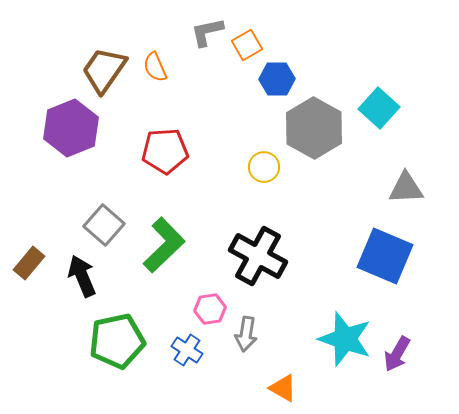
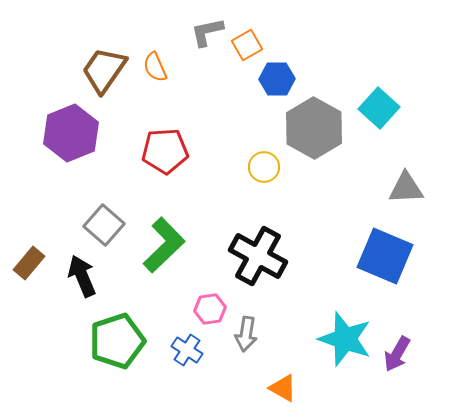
purple hexagon: moved 5 px down
green pentagon: rotated 6 degrees counterclockwise
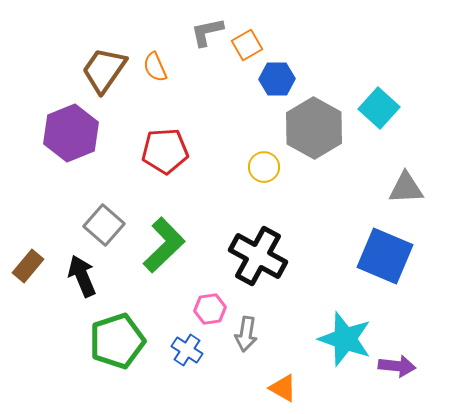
brown rectangle: moved 1 px left, 3 px down
purple arrow: moved 12 px down; rotated 114 degrees counterclockwise
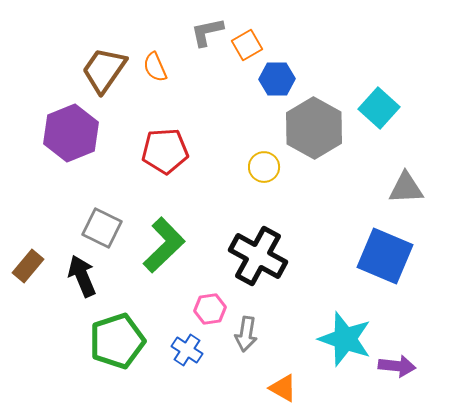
gray square: moved 2 px left, 3 px down; rotated 15 degrees counterclockwise
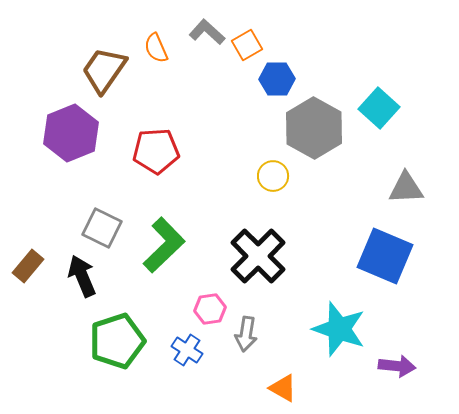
gray L-shape: rotated 54 degrees clockwise
orange semicircle: moved 1 px right, 19 px up
red pentagon: moved 9 px left
yellow circle: moved 9 px right, 9 px down
black cross: rotated 16 degrees clockwise
cyan star: moved 6 px left, 10 px up
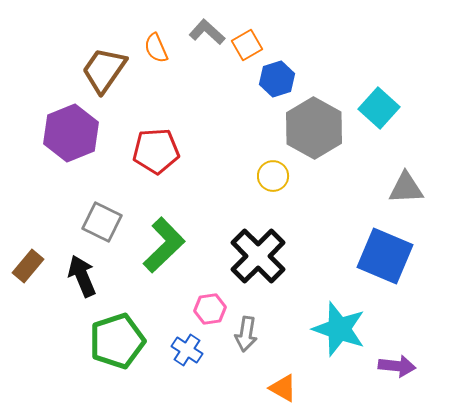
blue hexagon: rotated 16 degrees counterclockwise
gray square: moved 6 px up
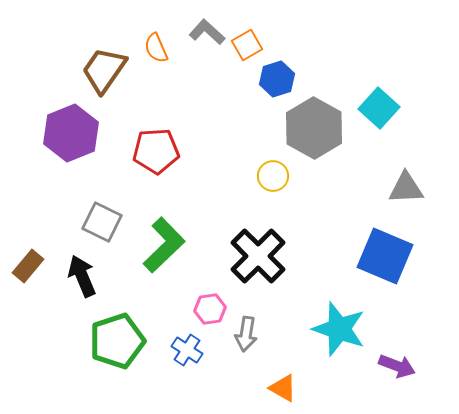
purple arrow: rotated 15 degrees clockwise
